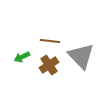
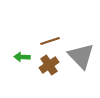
brown line: rotated 24 degrees counterclockwise
green arrow: rotated 28 degrees clockwise
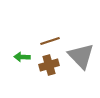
brown cross: rotated 18 degrees clockwise
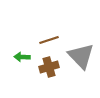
brown line: moved 1 px left, 1 px up
brown cross: moved 2 px down
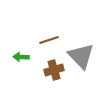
green arrow: moved 1 px left
brown cross: moved 5 px right, 3 px down
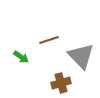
green arrow: rotated 147 degrees counterclockwise
brown cross: moved 7 px right, 13 px down
